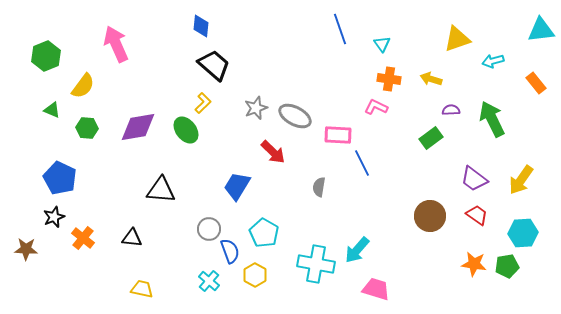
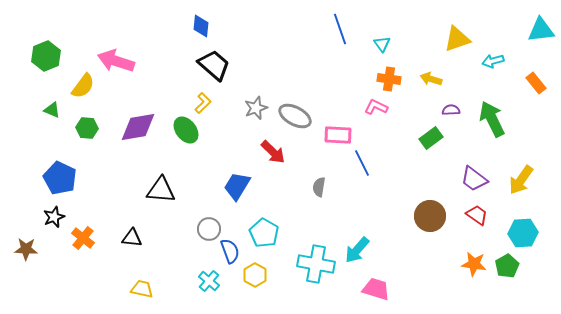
pink arrow at (116, 44): moved 17 px down; rotated 48 degrees counterclockwise
green pentagon at (507, 266): rotated 20 degrees counterclockwise
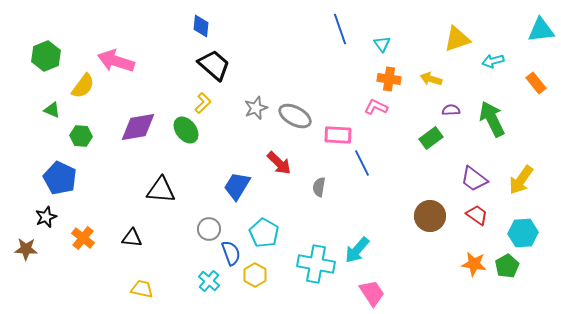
green hexagon at (87, 128): moved 6 px left, 8 px down
red arrow at (273, 152): moved 6 px right, 11 px down
black star at (54, 217): moved 8 px left
blue semicircle at (230, 251): moved 1 px right, 2 px down
pink trapezoid at (376, 289): moved 4 px left, 4 px down; rotated 40 degrees clockwise
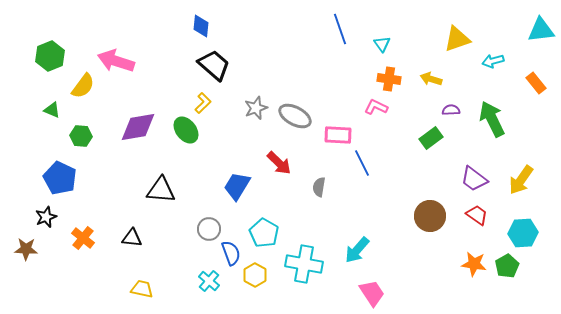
green hexagon at (46, 56): moved 4 px right
cyan cross at (316, 264): moved 12 px left
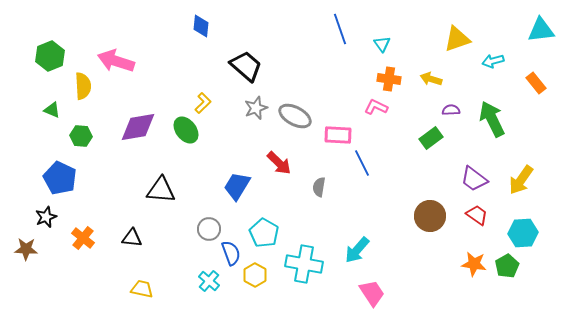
black trapezoid at (214, 65): moved 32 px right, 1 px down
yellow semicircle at (83, 86): rotated 40 degrees counterclockwise
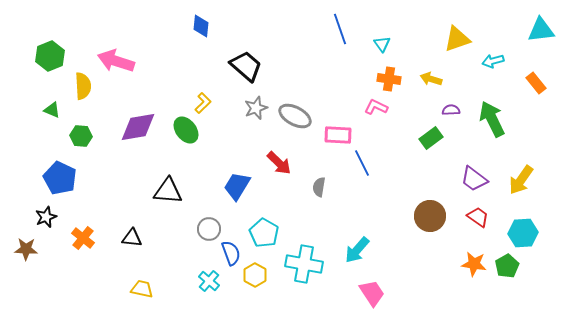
black triangle at (161, 190): moved 7 px right, 1 px down
red trapezoid at (477, 215): moved 1 px right, 2 px down
